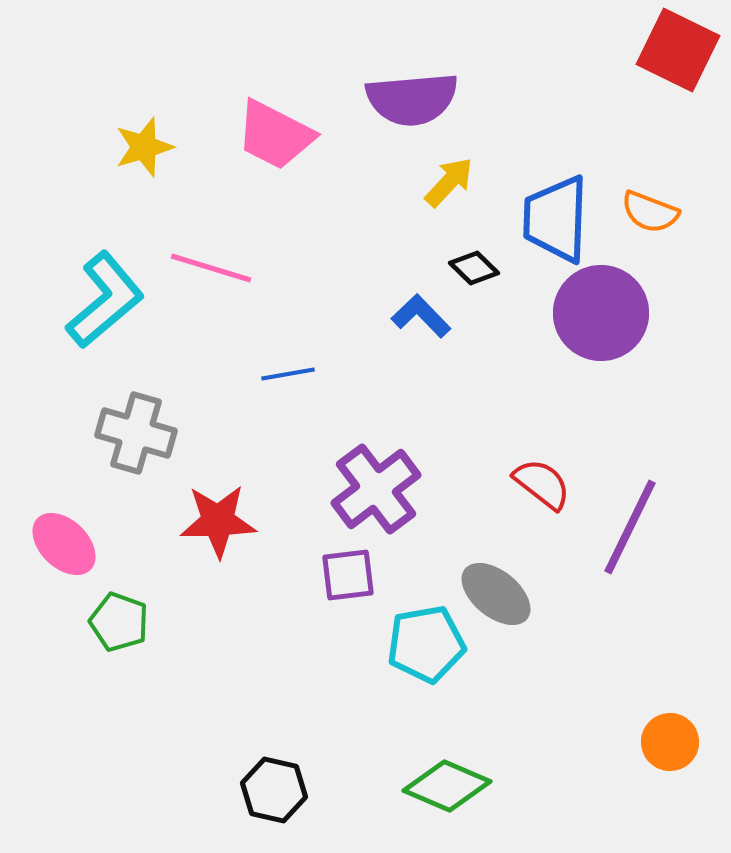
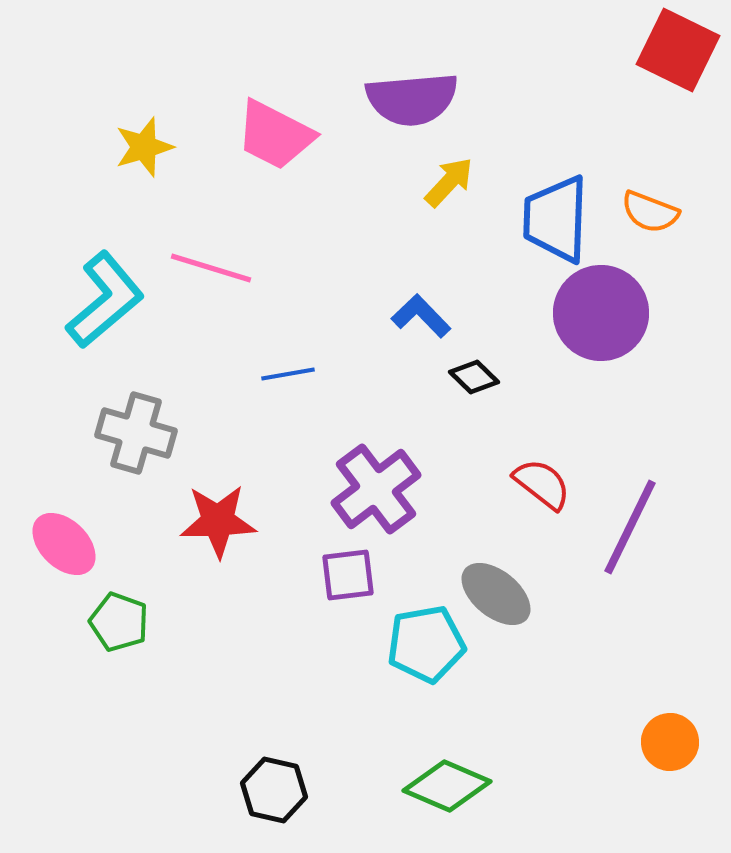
black diamond: moved 109 px down
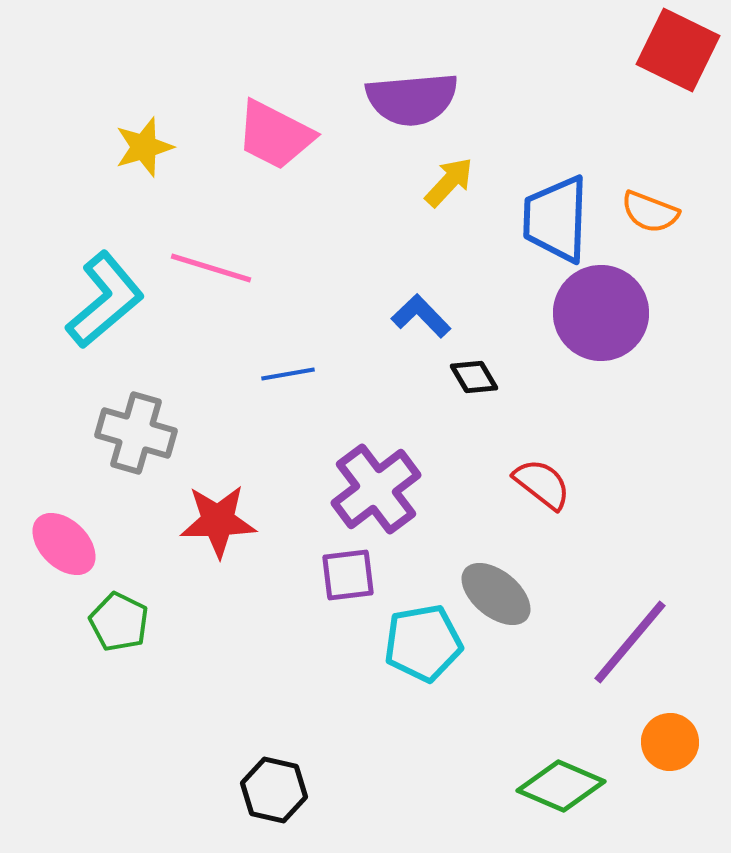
black diamond: rotated 15 degrees clockwise
purple line: moved 115 px down; rotated 14 degrees clockwise
green pentagon: rotated 6 degrees clockwise
cyan pentagon: moved 3 px left, 1 px up
green diamond: moved 114 px right
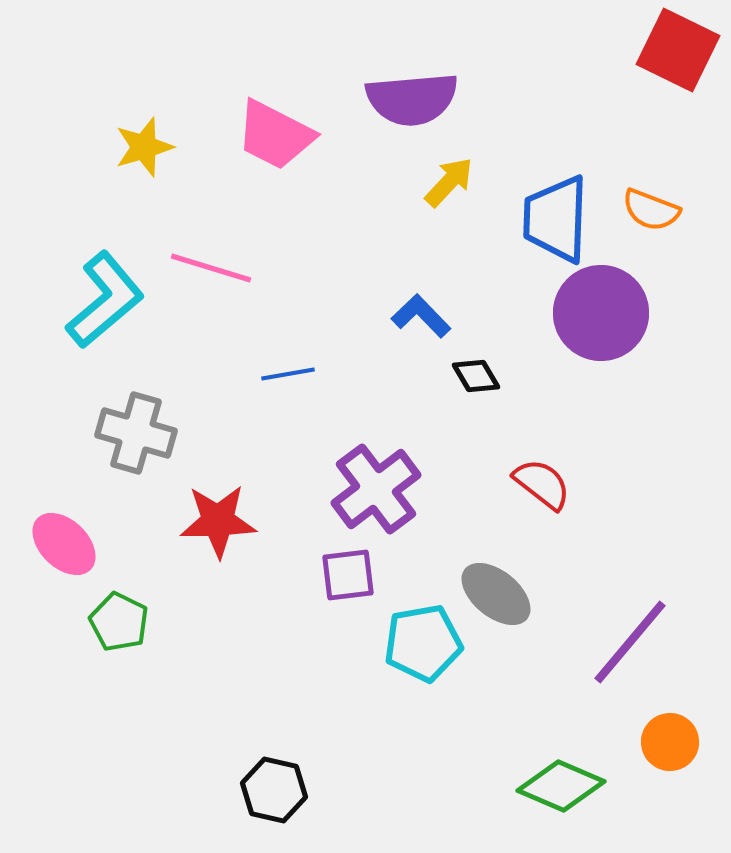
orange semicircle: moved 1 px right, 2 px up
black diamond: moved 2 px right, 1 px up
